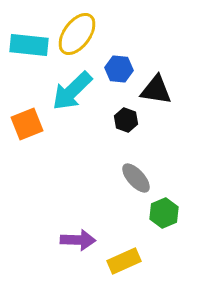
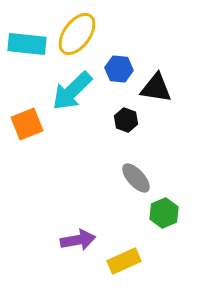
cyan rectangle: moved 2 px left, 1 px up
black triangle: moved 2 px up
purple arrow: rotated 12 degrees counterclockwise
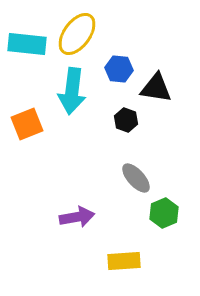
cyan arrow: rotated 39 degrees counterclockwise
purple arrow: moved 1 px left, 23 px up
yellow rectangle: rotated 20 degrees clockwise
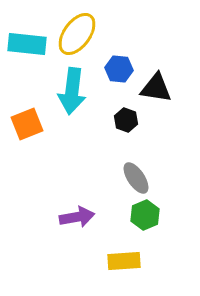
gray ellipse: rotated 8 degrees clockwise
green hexagon: moved 19 px left, 2 px down
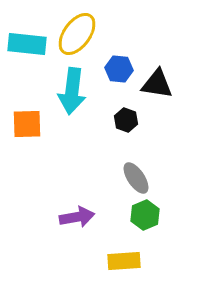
black triangle: moved 1 px right, 4 px up
orange square: rotated 20 degrees clockwise
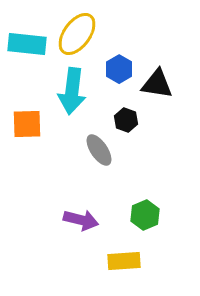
blue hexagon: rotated 24 degrees clockwise
gray ellipse: moved 37 px left, 28 px up
purple arrow: moved 4 px right, 3 px down; rotated 24 degrees clockwise
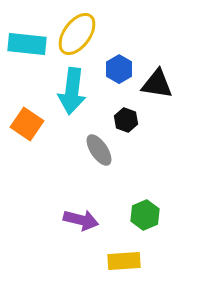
orange square: rotated 36 degrees clockwise
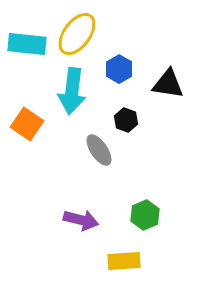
black triangle: moved 11 px right
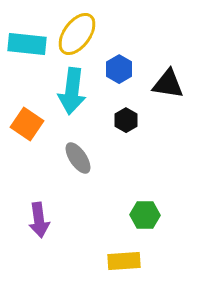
black hexagon: rotated 10 degrees clockwise
gray ellipse: moved 21 px left, 8 px down
green hexagon: rotated 24 degrees clockwise
purple arrow: moved 42 px left; rotated 68 degrees clockwise
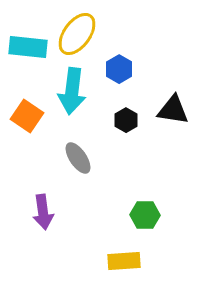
cyan rectangle: moved 1 px right, 3 px down
black triangle: moved 5 px right, 26 px down
orange square: moved 8 px up
purple arrow: moved 4 px right, 8 px up
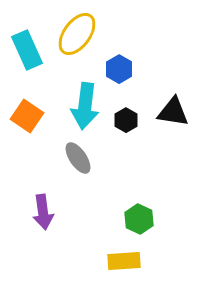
cyan rectangle: moved 1 px left, 3 px down; rotated 60 degrees clockwise
cyan arrow: moved 13 px right, 15 px down
black triangle: moved 2 px down
green hexagon: moved 6 px left, 4 px down; rotated 24 degrees clockwise
